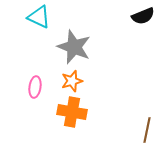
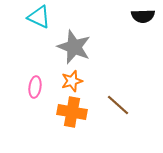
black semicircle: rotated 20 degrees clockwise
brown line: moved 29 px left, 25 px up; rotated 60 degrees counterclockwise
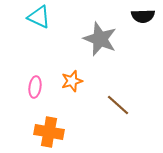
gray star: moved 26 px right, 8 px up
orange cross: moved 23 px left, 20 px down
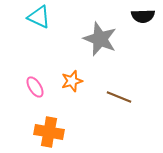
pink ellipse: rotated 40 degrees counterclockwise
brown line: moved 1 px right, 8 px up; rotated 20 degrees counterclockwise
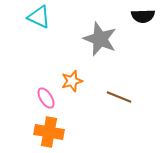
pink ellipse: moved 11 px right, 11 px down
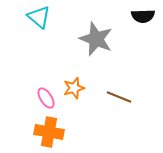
cyan triangle: rotated 15 degrees clockwise
gray star: moved 4 px left
orange star: moved 2 px right, 7 px down
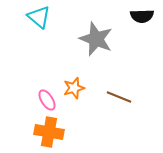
black semicircle: moved 1 px left
pink ellipse: moved 1 px right, 2 px down
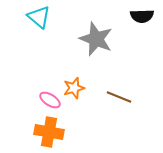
pink ellipse: moved 3 px right; rotated 25 degrees counterclockwise
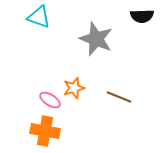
cyan triangle: rotated 20 degrees counterclockwise
orange cross: moved 4 px left, 1 px up
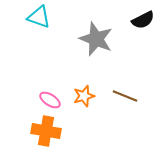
black semicircle: moved 1 px right, 4 px down; rotated 25 degrees counterclockwise
orange star: moved 10 px right, 8 px down
brown line: moved 6 px right, 1 px up
orange cross: moved 1 px right
